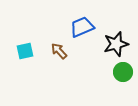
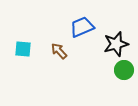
cyan square: moved 2 px left, 2 px up; rotated 18 degrees clockwise
green circle: moved 1 px right, 2 px up
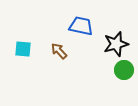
blue trapezoid: moved 1 px left, 1 px up; rotated 35 degrees clockwise
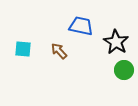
black star: moved 2 px up; rotated 25 degrees counterclockwise
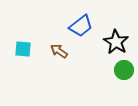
blue trapezoid: rotated 130 degrees clockwise
brown arrow: rotated 12 degrees counterclockwise
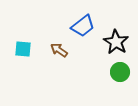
blue trapezoid: moved 2 px right
brown arrow: moved 1 px up
green circle: moved 4 px left, 2 px down
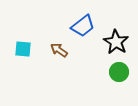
green circle: moved 1 px left
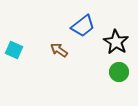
cyan square: moved 9 px left, 1 px down; rotated 18 degrees clockwise
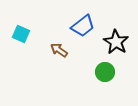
cyan square: moved 7 px right, 16 px up
green circle: moved 14 px left
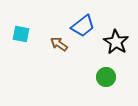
cyan square: rotated 12 degrees counterclockwise
brown arrow: moved 6 px up
green circle: moved 1 px right, 5 px down
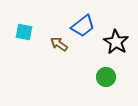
cyan square: moved 3 px right, 2 px up
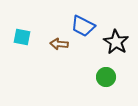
blue trapezoid: rotated 65 degrees clockwise
cyan square: moved 2 px left, 5 px down
brown arrow: rotated 30 degrees counterclockwise
